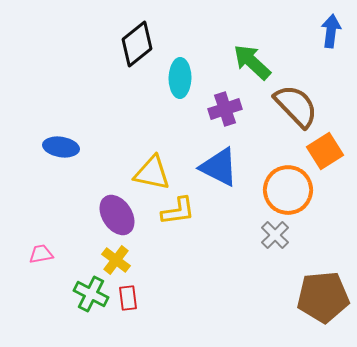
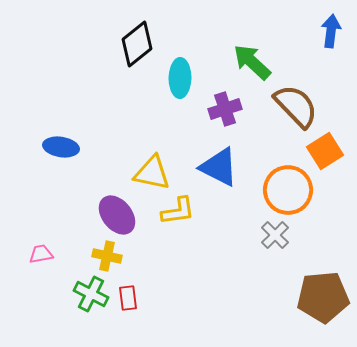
purple ellipse: rotated 6 degrees counterclockwise
yellow cross: moved 9 px left, 4 px up; rotated 24 degrees counterclockwise
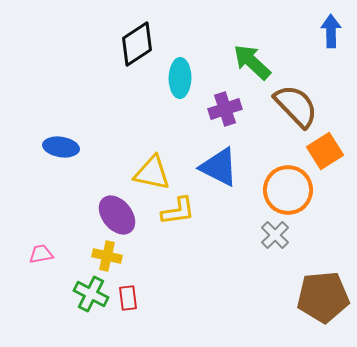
blue arrow: rotated 8 degrees counterclockwise
black diamond: rotated 6 degrees clockwise
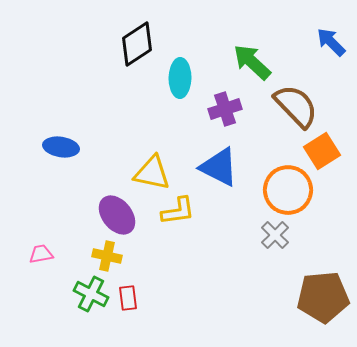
blue arrow: moved 11 px down; rotated 44 degrees counterclockwise
orange square: moved 3 px left
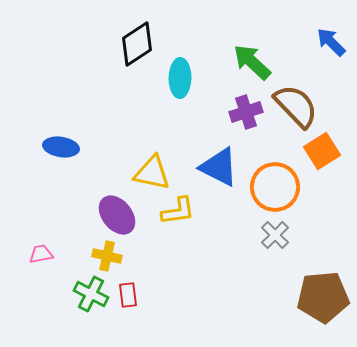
purple cross: moved 21 px right, 3 px down
orange circle: moved 13 px left, 3 px up
red rectangle: moved 3 px up
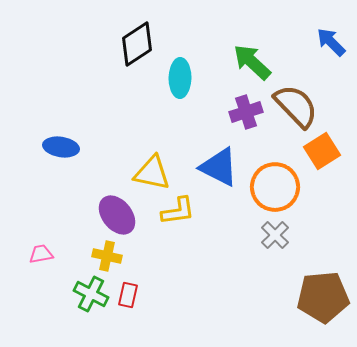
red rectangle: rotated 20 degrees clockwise
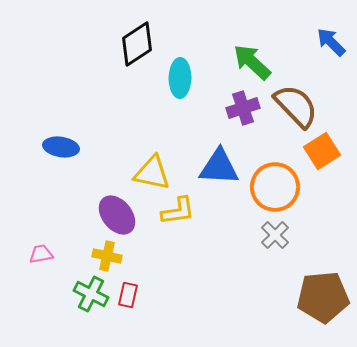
purple cross: moved 3 px left, 4 px up
blue triangle: rotated 24 degrees counterclockwise
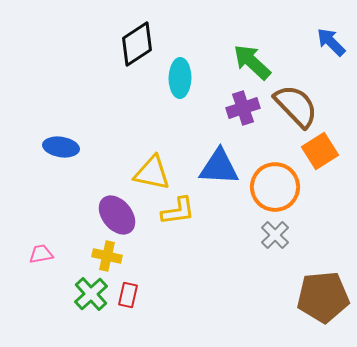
orange square: moved 2 px left
green cross: rotated 20 degrees clockwise
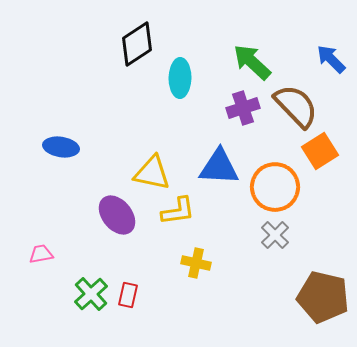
blue arrow: moved 17 px down
yellow cross: moved 89 px right, 7 px down
brown pentagon: rotated 18 degrees clockwise
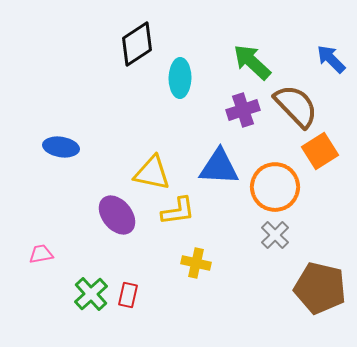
purple cross: moved 2 px down
brown pentagon: moved 3 px left, 9 px up
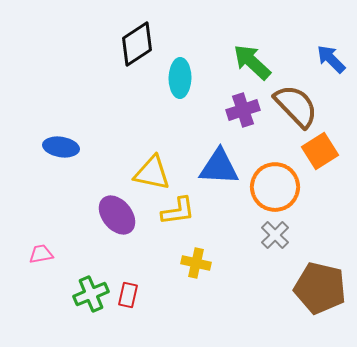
green cross: rotated 20 degrees clockwise
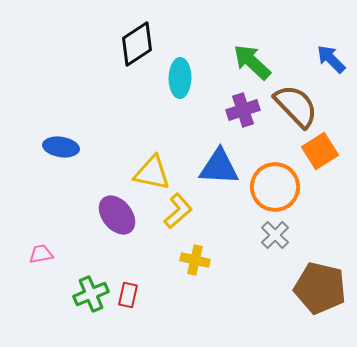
yellow L-shape: rotated 33 degrees counterclockwise
yellow cross: moved 1 px left, 3 px up
